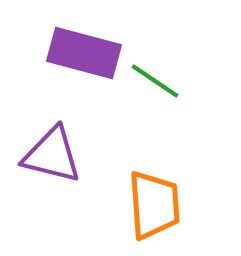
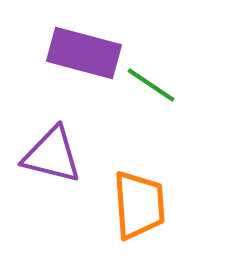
green line: moved 4 px left, 4 px down
orange trapezoid: moved 15 px left
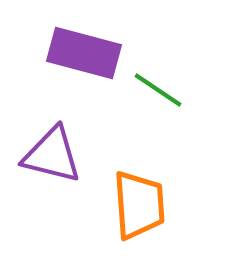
green line: moved 7 px right, 5 px down
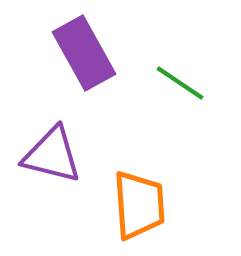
purple rectangle: rotated 46 degrees clockwise
green line: moved 22 px right, 7 px up
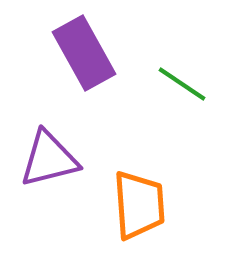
green line: moved 2 px right, 1 px down
purple triangle: moved 3 px left, 4 px down; rotated 28 degrees counterclockwise
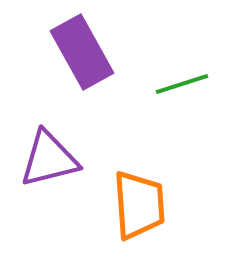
purple rectangle: moved 2 px left, 1 px up
green line: rotated 52 degrees counterclockwise
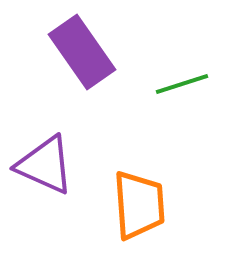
purple rectangle: rotated 6 degrees counterclockwise
purple triangle: moved 4 px left, 6 px down; rotated 38 degrees clockwise
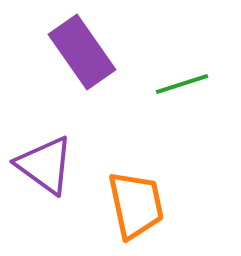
purple triangle: rotated 12 degrees clockwise
orange trapezoid: moved 3 px left; rotated 8 degrees counterclockwise
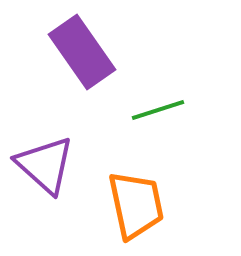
green line: moved 24 px left, 26 px down
purple triangle: rotated 6 degrees clockwise
